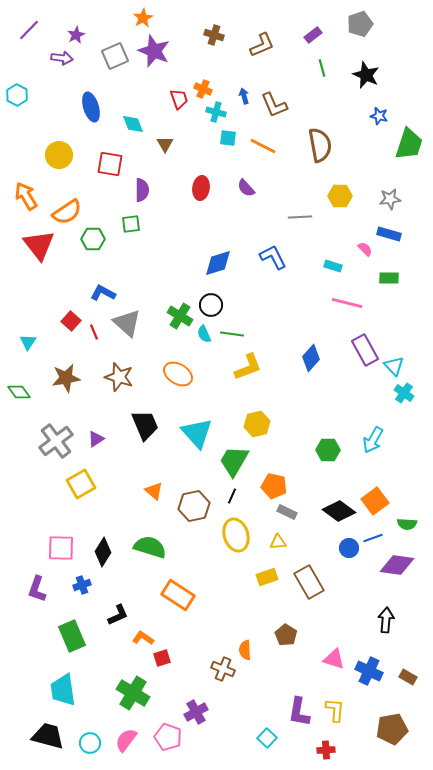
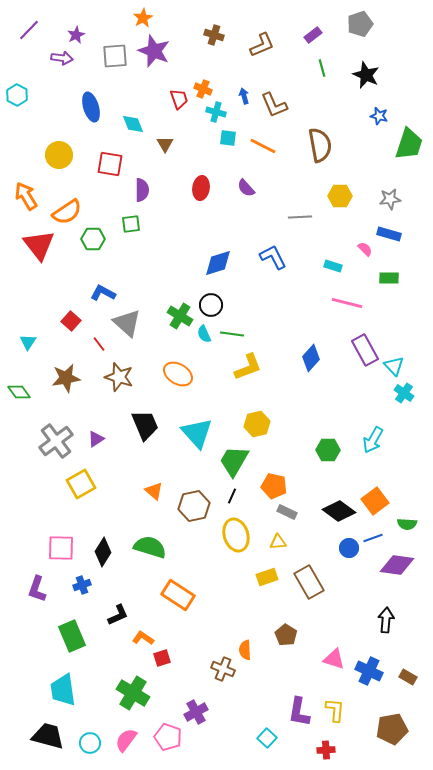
gray square at (115, 56): rotated 20 degrees clockwise
red line at (94, 332): moved 5 px right, 12 px down; rotated 14 degrees counterclockwise
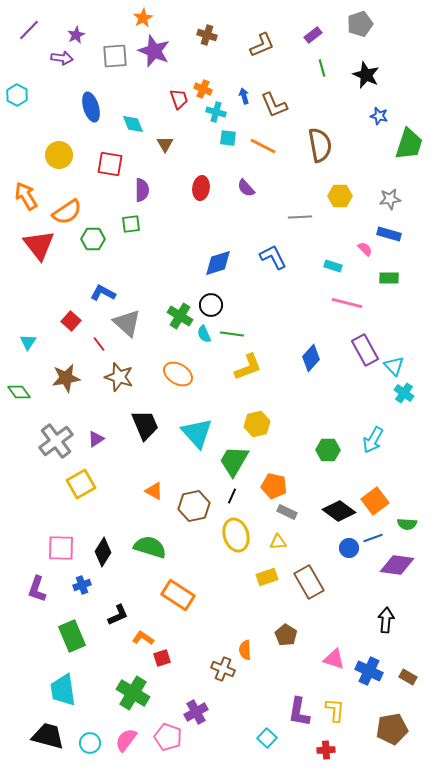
brown cross at (214, 35): moved 7 px left
orange triangle at (154, 491): rotated 12 degrees counterclockwise
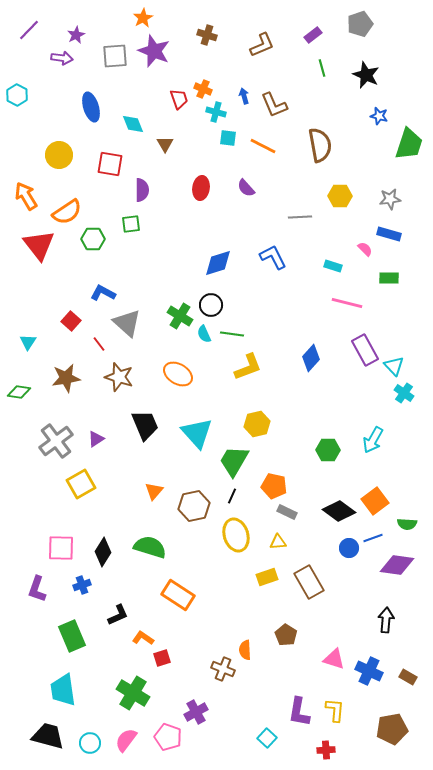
green diamond at (19, 392): rotated 45 degrees counterclockwise
orange triangle at (154, 491): rotated 42 degrees clockwise
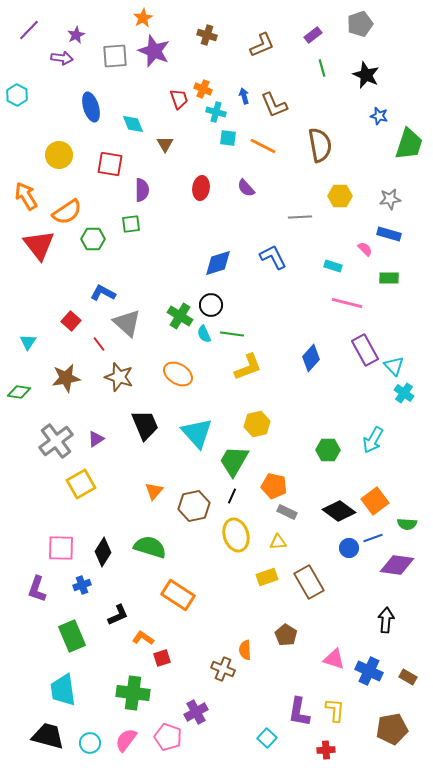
green cross at (133, 693): rotated 24 degrees counterclockwise
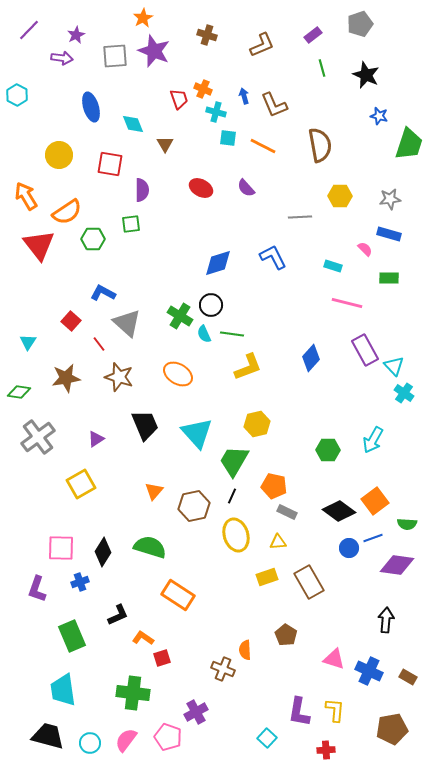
red ellipse at (201, 188): rotated 70 degrees counterclockwise
gray cross at (56, 441): moved 18 px left, 4 px up
blue cross at (82, 585): moved 2 px left, 3 px up
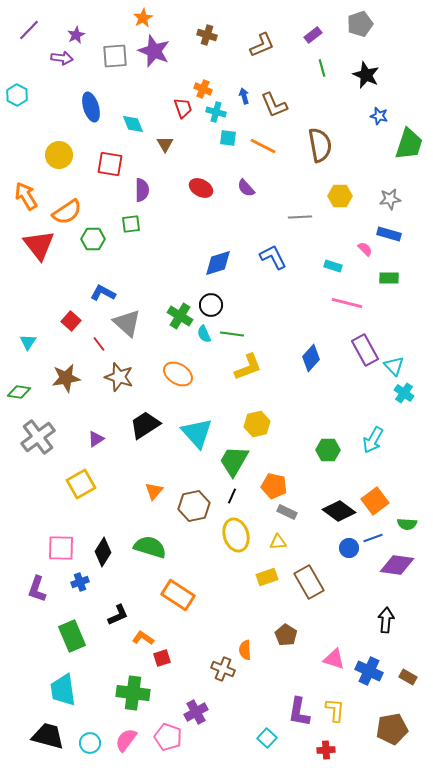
red trapezoid at (179, 99): moved 4 px right, 9 px down
black trapezoid at (145, 425): rotated 100 degrees counterclockwise
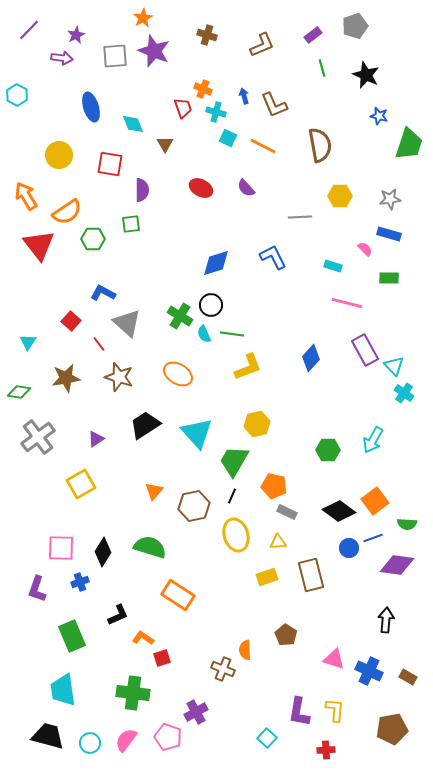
gray pentagon at (360, 24): moved 5 px left, 2 px down
cyan square at (228, 138): rotated 18 degrees clockwise
blue diamond at (218, 263): moved 2 px left
brown rectangle at (309, 582): moved 2 px right, 7 px up; rotated 16 degrees clockwise
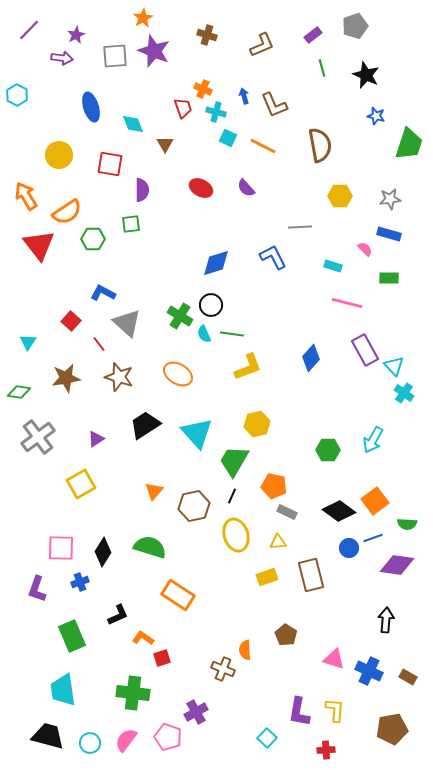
blue star at (379, 116): moved 3 px left
gray line at (300, 217): moved 10 px down
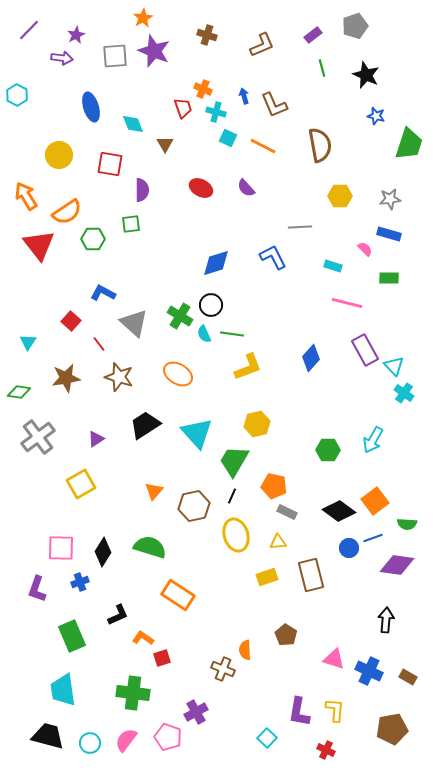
gray triangle at (127, 323): moved 7 px right
red cross at (326, 750): rotated 30 degrees clockwise
